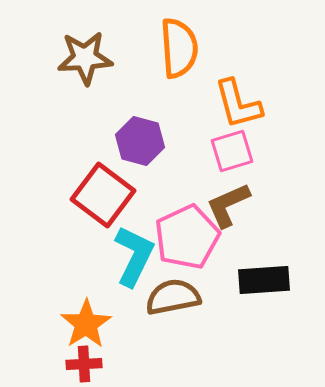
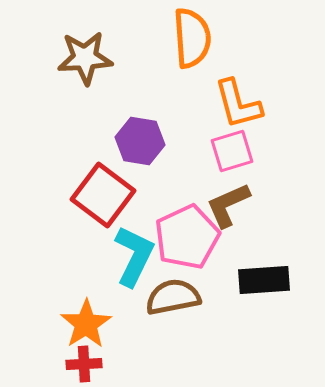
orange semicircle: moved 13 px right, 10 px up
purple hexagon: rotated 6 degrees counterclockwise
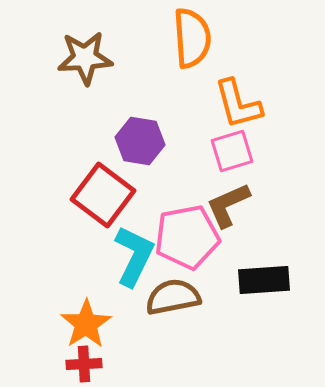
pink pentagon: rotated 14 degrees clockwise
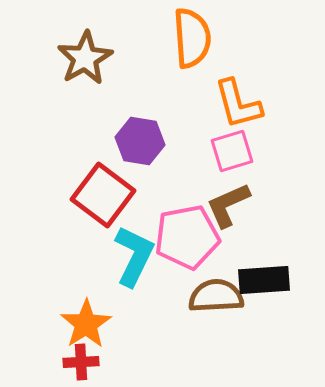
brown star: rotated 26 degrees counterclockwise
brown semicircle: moved 43 px right, 1 px up; rotated 8 degrees clockwise
red cross: moved 3 px left, 2 px up
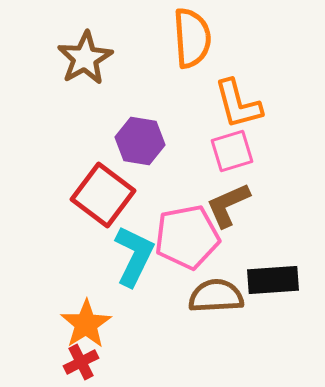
black rectangle: moved 9 px right
red cross: rotated 24 degrees counterclockwise
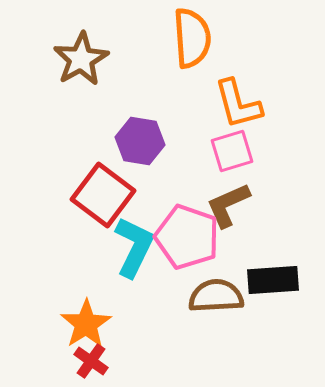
brown star: moved 4 px left, 1 px down
pink pentagon: rotated 30 degrees clockwise
cyan L-shape: moved 9 px up
red cross: moved 10 px right, 1 px up; rotated 28 degrees counterclockwise
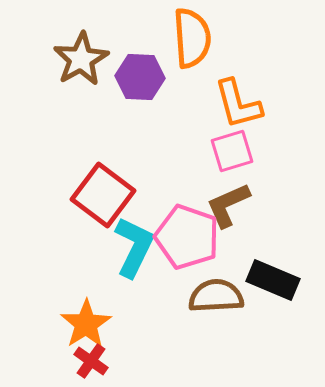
purple hexagon: moved 64 px up; rotated 6 degrees counterclockwise
black rectangle: rotated 27 degrees clockwise
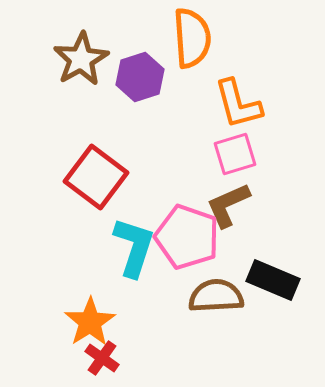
purple hexagon: rotated 21 degrees counterclockwise
pink square: moved 3 px right, 3 px down
red square: moved 7 px left, 18 px up
cyan L-shape: rotated 8 degrees counterclockwise
orange star: moved 4 px right, 2 px up
red cross: moved 11 px right, 3 px up
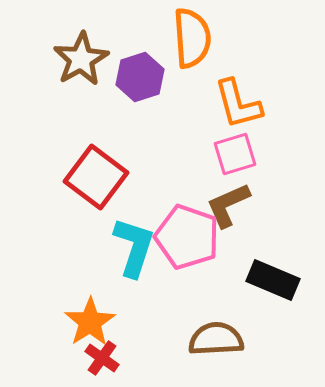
brown semicircle: moved 43 px down
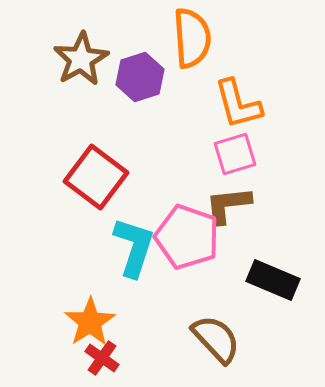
brown L-shape: rotated 18 degrees clockwise
brown semicircle: rotated 50 degrees clockwise
